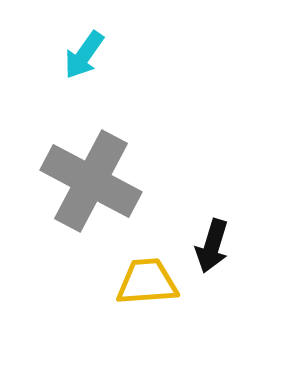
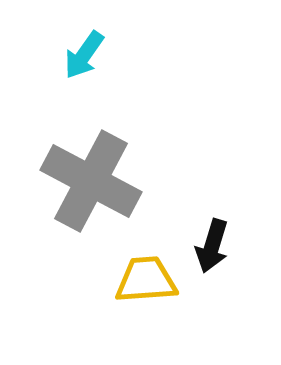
yellow trapezoid: moved 1 px left, 2 px up
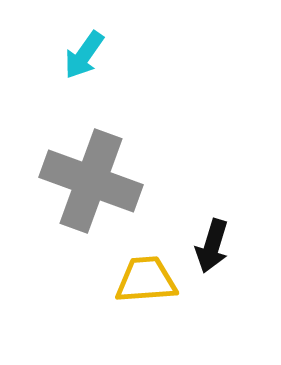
gray cross: rotated 8 degrees counterclockwise
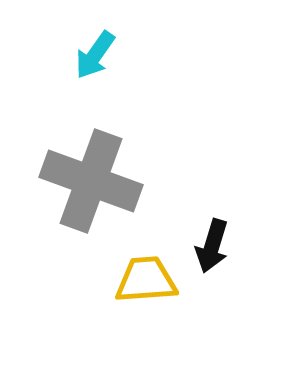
cyan arrow: moved 11 px right
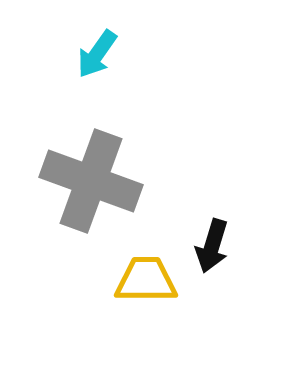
cyan arrow: moved 2 px right, 1 px up
yellow trapezoid: rotated 4 degrees clockwise
